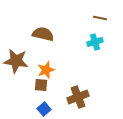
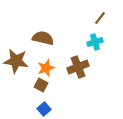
brown line: rotated 64 degrees counterclockwise
brown semicircle: moved 4 px down
orange star: moved 2 px up
brown square: rotated 24 degrees clockwise
brown cross: moved 30 px up
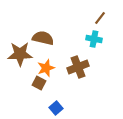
cyan cross: moved 1 px left, 3 px up; rotated 28 degrees clockwise
brown star: moved 4 px right, 7 px up; rotated 10 degrees counterclockwise
brown square: moved 2 px left, 2 px up
blue square: moved 12 px right, 1 px up
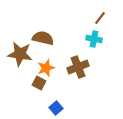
brown star: rotated 10 degrees clockwise
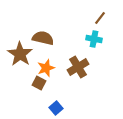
brown star: rotated 25 degrees clockwise
brown cross: rotated 10 degrees counterclockwise
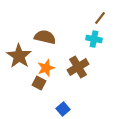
brown semicircle: moved 2 px right, 1 px up
brown star: moved 1 px left, 2 px down
blue square: moved 7 px right, 1 px down
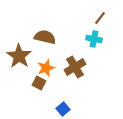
brown cross: moved 3 px left
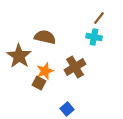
brown line: moved 1 px left
cyan cross: moved 2 px up
orange star: moved 1 px left, 3 px down
blue square: moved 4 px right
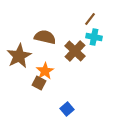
brown line: moved 9 px left, 1 px down
brown star: rotated 10 degrees clockwise
brown cross: moved 16 px up; rotated 15 degrees counterclockwise
orange star: rotated 12 degrees counterclockwise
